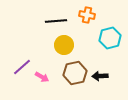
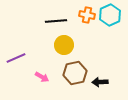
cyan hexagon: moved 23 px up; rotated 10 degrees counterclockwise
purple line: moved 6 px left, 9 px up; rotated 18 degrees clockwise
black arrow: moved 6 px down
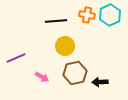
yellow circle: moved 1 px right, 1 px down
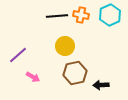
orange cross: moved 6 px left
black line: moved 1 px right, 5 px up
purple line: moved 2 px right, 3 px up; rotated 18 degrees counterclockwise
pink arrow: moved 9 px left
black arrow: moved 1 px right, 3 px down
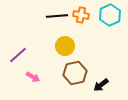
black arrow: rotated 35 degrees counterclockwise
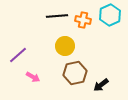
orange cross: moved 2 px right, 5 px down
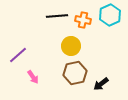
yellow circle: moved 6 px right
pink arrow: rotated 24 degrees clockwise
black arrow: moved 1 px up
